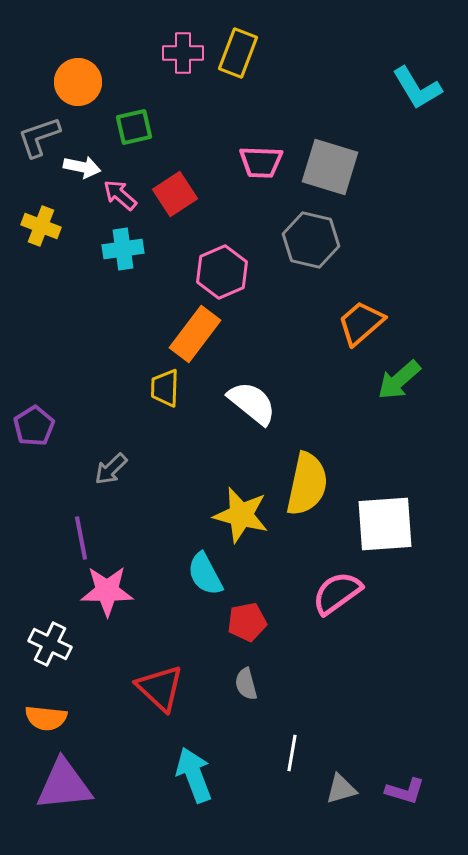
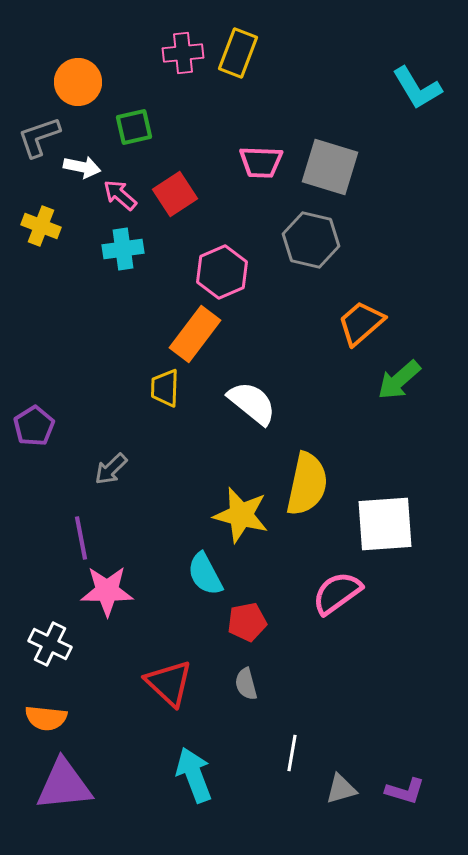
pink cross: rotated 6 degrees counterclockwise
red triangle: moved 9 px right, 5 px up
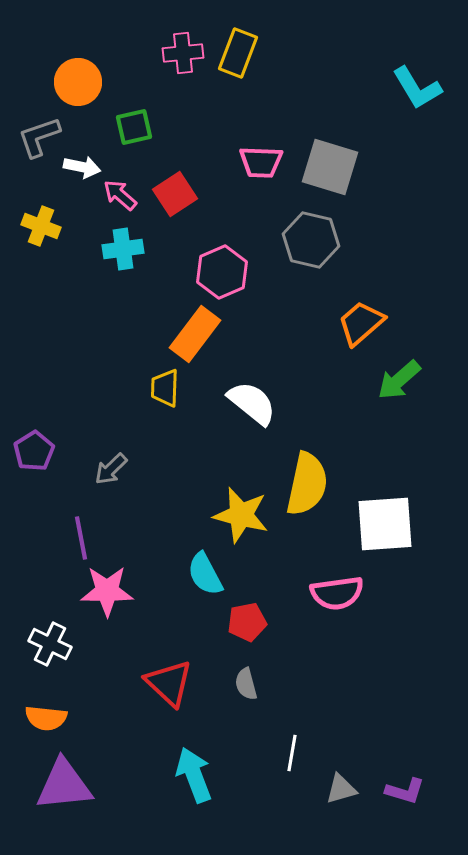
purple pentagon: moved 25 px down
pink semicircle: rotated 152 degrees counterclockwise
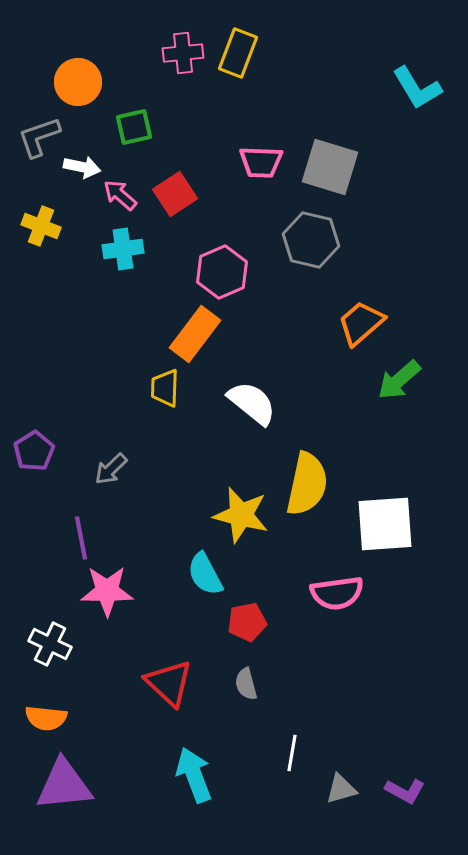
purple L-shape: rotated 12 degrees clockwise
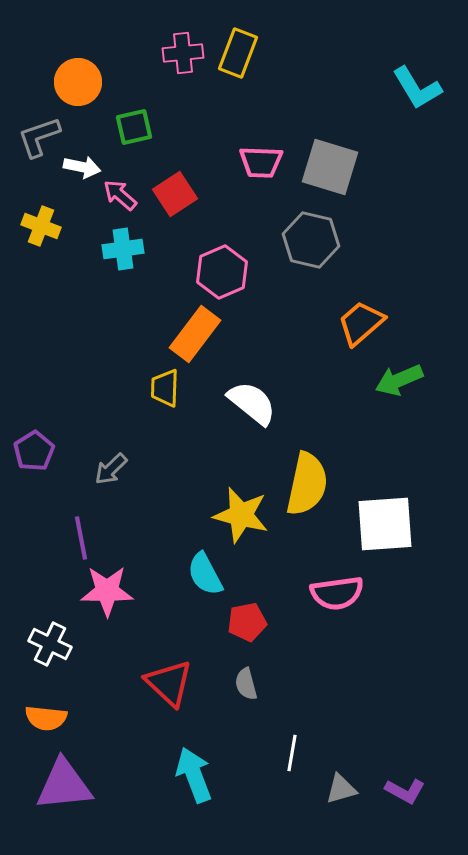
green arrow: rotated 18 degrees clockwise
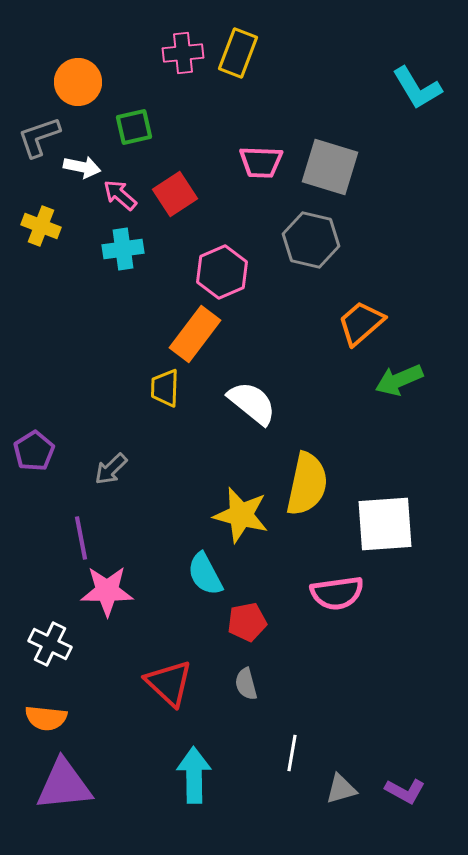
cyan arrow: rotated 20 degrees clockwise
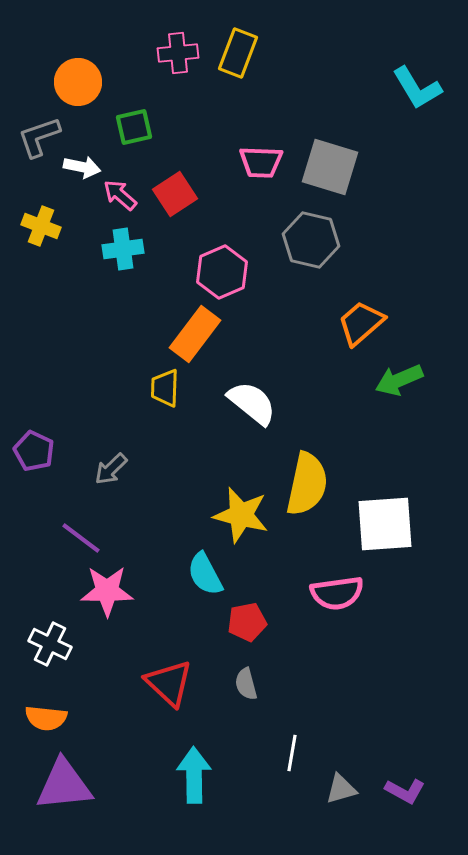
pink cross: moved 5 px left
purple pentagon: rotated 15 degrees counterclockwise
purple line: rotated 42 degrees counterclockwise
